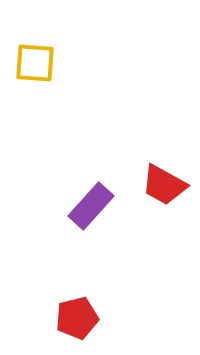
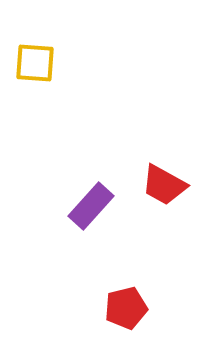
red pentagon: moved 49 px right, 10 px up
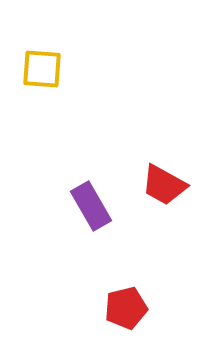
yellow square: moved 7 px right, 6 px down
purple rectangle: rotated 72 degrees counterclockwise
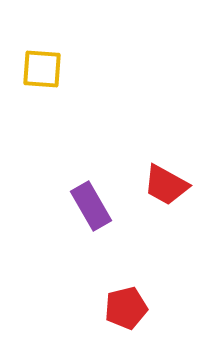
red trapezoid: moved 2 px right
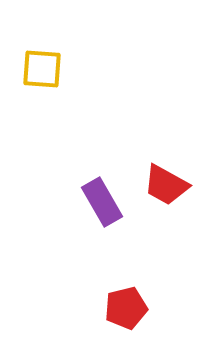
purple rectangle: moved 11 px right, 4 px up
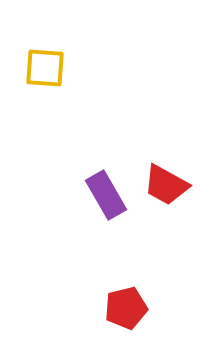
yellow square: moved 3 px right, 1 px up
purple rectangle: moved 4 px right, 7 px up
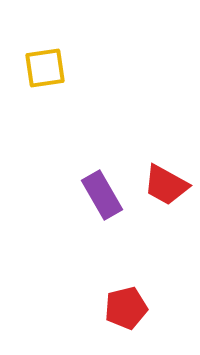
yellow square: rotated 12 degrees counterclockwise
purple rectangle: moved 4 px left
